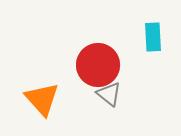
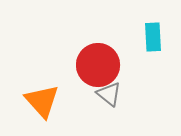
orange triangle: moved 2 px down
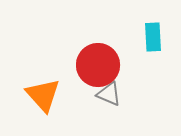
gray triangle: rotated 16 degrees counterclockwise
orange triangle: moved 1 px right, 6 px up
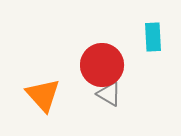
red circle: moved 4 px right
gray triangle: rotated 8 degrees clockwise
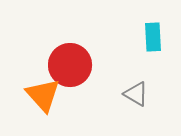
red circle: moved 32 px left
gray triangle: moved 27 px right
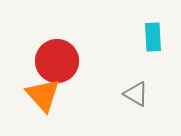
red circle: moved 13 px left, 4 px up
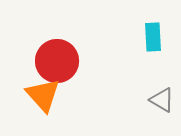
gray triangle: moved 26 px right, 6 px down
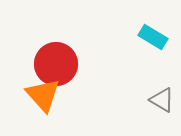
cyan rectangle: rotated 56 degrees counterclockwise
red circle: moved 1 px left, 3 px down
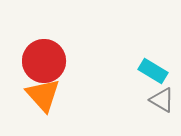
cyan rectangle: moved 34 px down
red circle: moved 12 px left, 3 px up
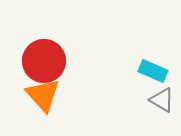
cyan rectangle: rotated 8 degrees counterclockwise
